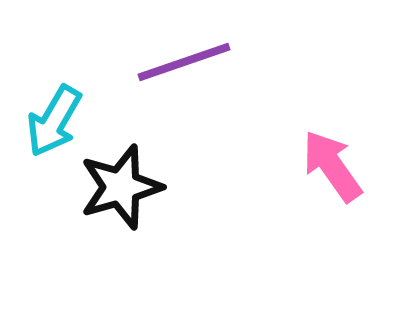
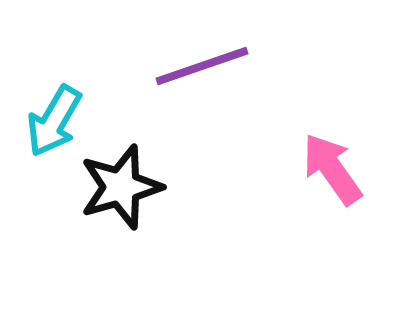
purple line: moved 18 px right, 4 px down
pink arrow: moved 3 px down
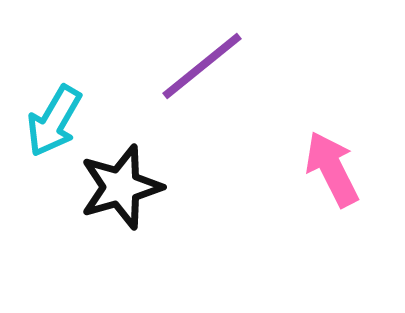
purple line: rotated 20 degrees counterclockwise
pink arrow: rotated 8 degrees clockwise
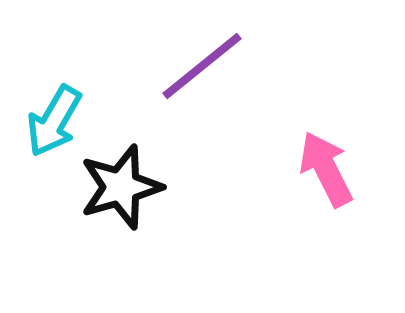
pink arrow: moved 6 px left
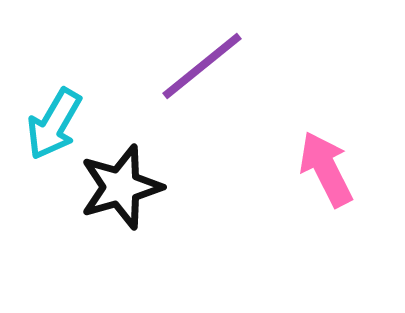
cyan arrow: moved 3 px down
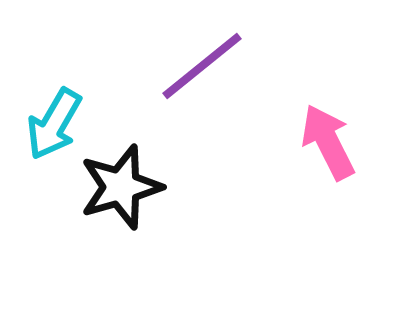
pink arrow: moved 2 px right, 27 px up
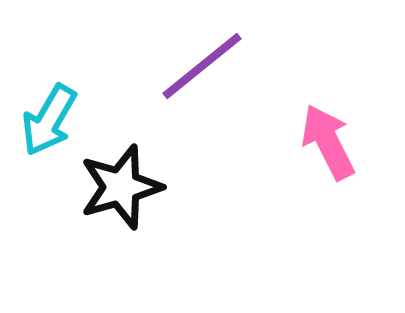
cyan arrow: moved 5 px left, 4 px up
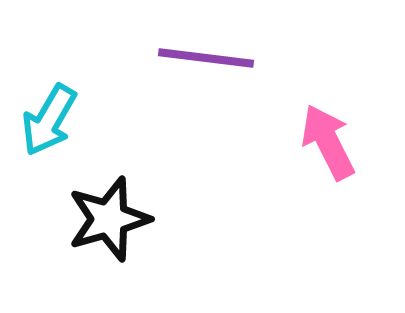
purple line: moved 4 px right, 8 px up; rotated 46 degrees clockwise
black star: moved 12 px left, 32 px down
